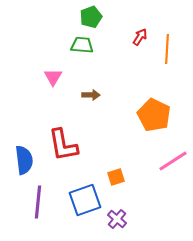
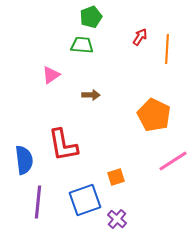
pink triangle: moved 2 px left, 2 px up; rotated 24 degrees clockwise
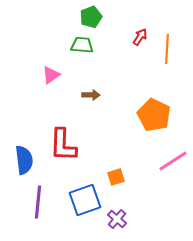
red L-shape: rotated 12 degrees clockwise
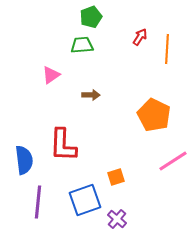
green trapezoid: rotated 10 degrees counterclockwise
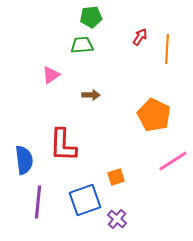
green pentagon: rotated 15 degrees clockwise
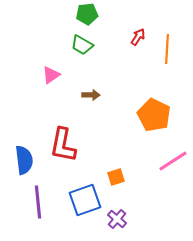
green pentagon: moved 4 px left, 3 px up
red arrow: moved 2 px left
green trapezoid: rotated 145 degrees counterclockwise
red L-shape: rotated 9 degrees clockwise
purple line: rotated 12 degrees counterclockwise
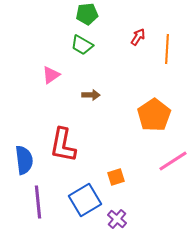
orange pentagon: rotated 12 degrees clockwise
blue square: rotated 12 degrees counterclockwise
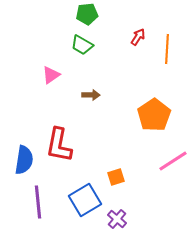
red L-shape: moved 4 px left
blue semicircle: rotated 16 degrees clockwise
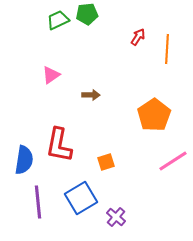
green trapezoid: moved 24 px left, 25 px up; rotated 125 degrees clockwise
orange square: moved 10 px left, 15 px up
blue square: moved 4 px left, 2 px up
purple cross: moved 1 px left, 2 px up
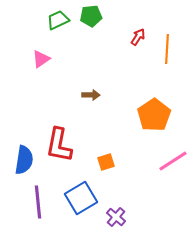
green pentagon: moved 4 px right, 2 px down
pink triangle: moved 10 px left, 16 px up
